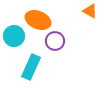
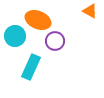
cyan circle: moved 1 px right
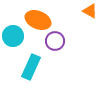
cyan circle: moved 2 px left
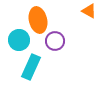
orange triangle: moved 1 px left
orange ellipse: rotated 55 degrees clockwise
cyan circle: moved 6 px right, 4 px down
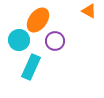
orange ellipse: rotated 50 degrees clockwise
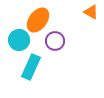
orange triangle: moved 2 px right, 1 px down
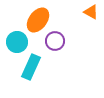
cyan circle: moved 2 px left, 2 px down
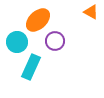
orange ellipse: rotated 10 degrees clockwise
